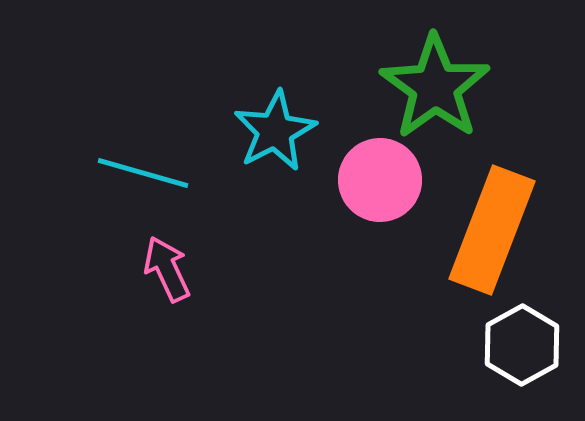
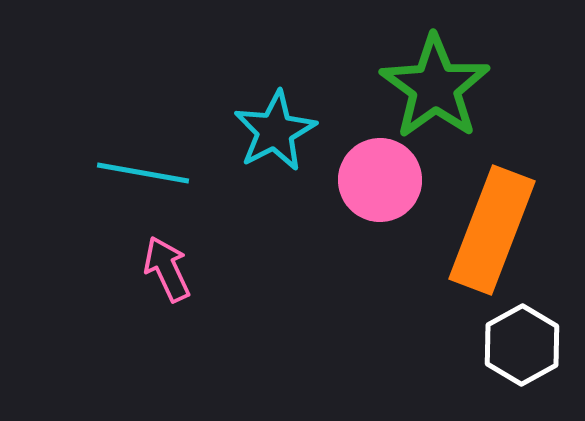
cyan line: rotated 6 degrees counterclockwise
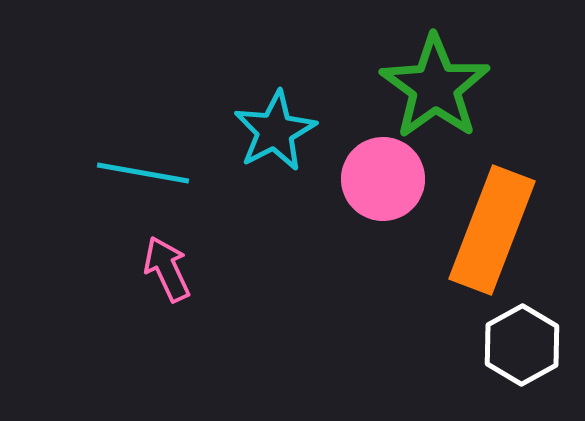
pink circle: moved 3 px right, 1 px up
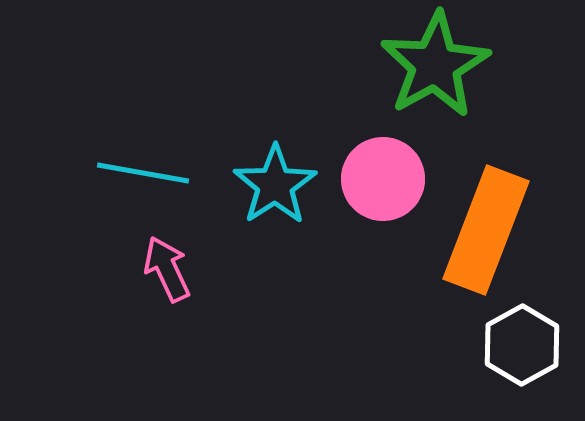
green star: moved 22 px up; rotated 7 degrees clockwise
cyan star: moved 54 px down; rotated 6 degrees counterclockwise
orange rectangle: moved 6 px left
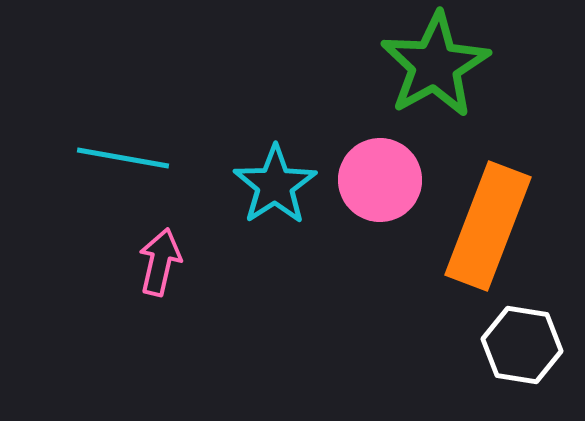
cyan line: moved 20 px left, 15 px up
pink circle: moved 3 px left, 1 px down
orange rectangle: moved 2 px right, 4 px up
pink arrow: moved 7 px left, 7 px up; rotated 38 degrees clockwise
white hexagon: rotated 22 degrees counterclockwise
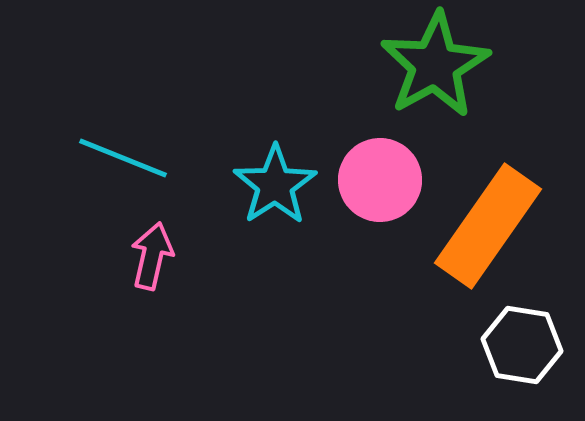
cyan line: rotated 12 degrees clockwise
orange rectangle: rotated 14 degrees clockwise
pink arrow: moved 8 px left, 6 px up
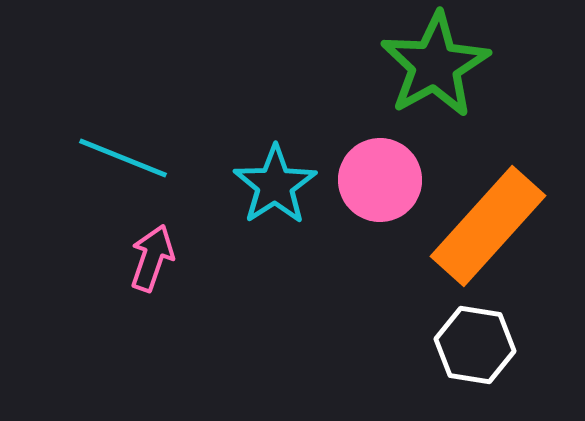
orange rectangle: rotated 7 degrees clockwise
pink arrow: moved 2 px down; rotated 6 degrees clockwise
white hexagon: moved 47 px left
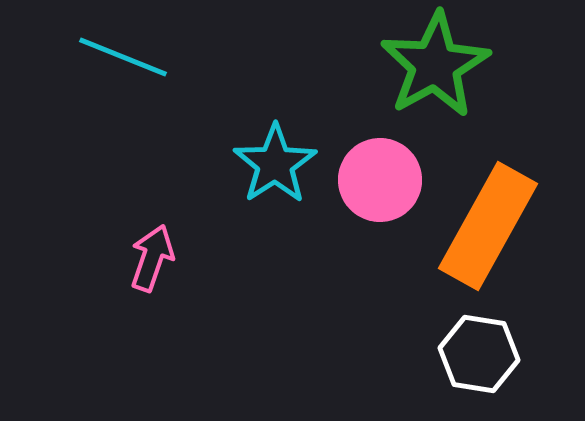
cyan line: moved 101 px up
cyan star: moved 21 px up
orange rectangle: rotated 13 degrees counterclockwise
white hexagon: moved 4 px right, 9 px down
